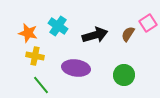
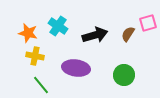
pink square: rotated 18 degrees clockwise
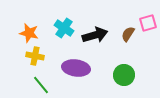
cyan cross: moved 6 px right, 2 px down
orange star: moved 1 px right
